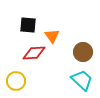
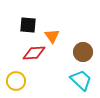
cyan trapezoid: moved 1 px left
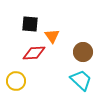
black square: moved 2 px right, 1 px up
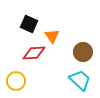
black square: moved 1 px left; rotated 18 degrees clockwise
cyan trapezoid: moved 1 px left
